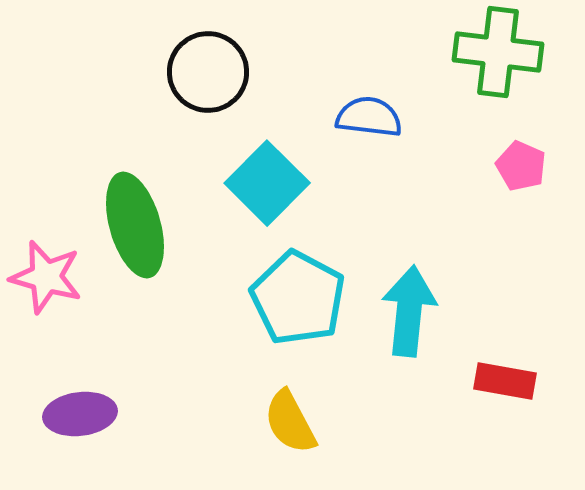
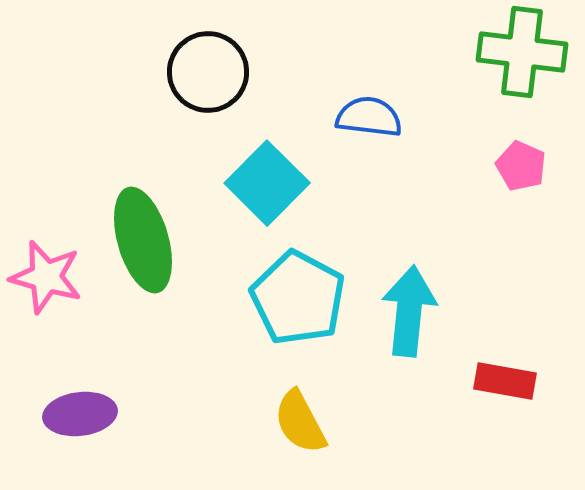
green cross: moved 24 px right
green ellipse: moved 8 px right, 15 px down
yellow semicircle: moved 10 px right
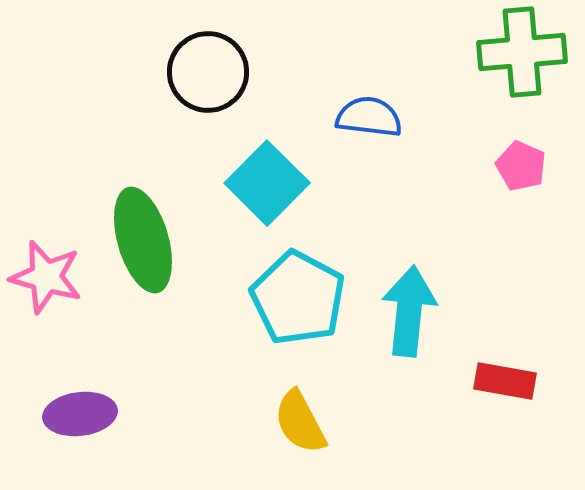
green cross: rotated 12 degrees counterclockwise
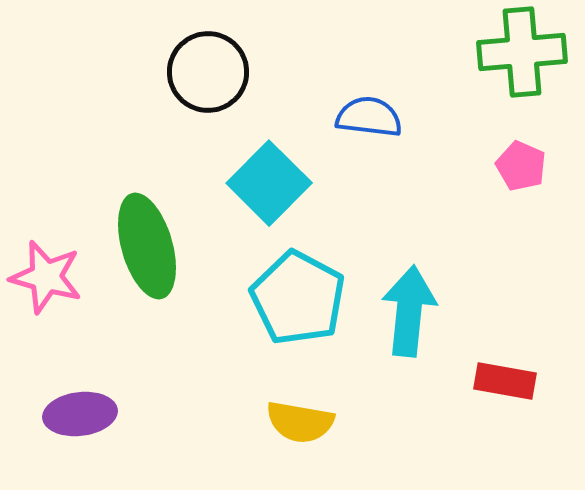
cyan square: moved 2 px right
green ellipse: moved 4 px right, 6 px down
yellow semicircle: rotated 52 degrees counterclockwise
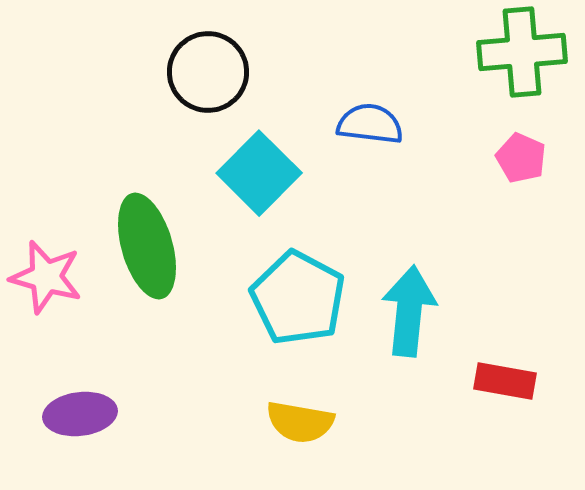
blue semicircle: moved 1 px right, 7 px down
pink pentagon: moved 8 px up
cyan square: moved 10 px left, 10 px up
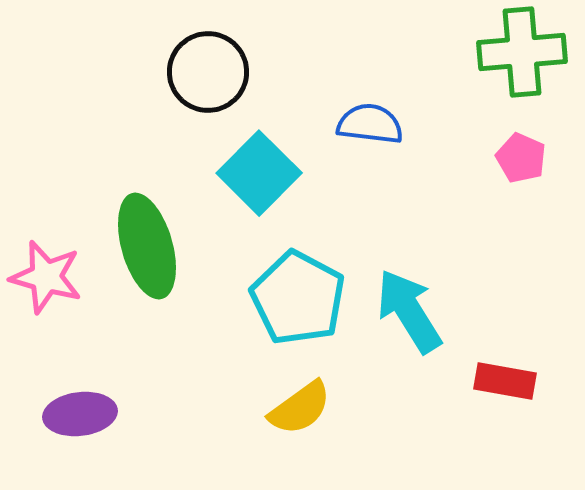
cyan arrow: rotated 38 degrees counterclockwise
yellow semicircle: moved 14 px up; rotated 46 degrees counterclockwise
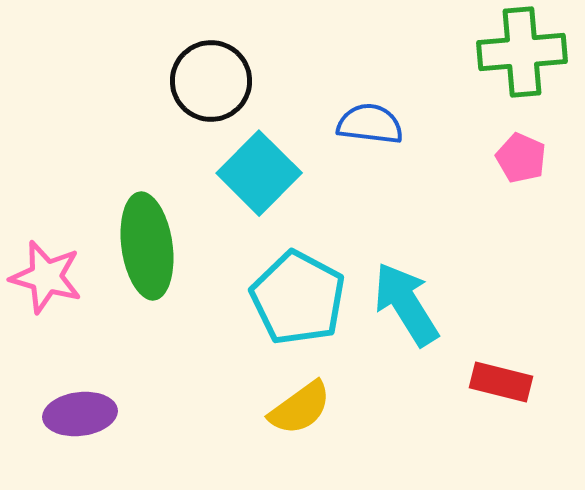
black circle: moved 3 px right, 9 px down
green ellipse: rotated 8 degrees clockwise
cyan arrow: moved 3 px left, 7 px up
red rectangle: moved 4 px left, 1 px down; rotated 4 degrees clockwise
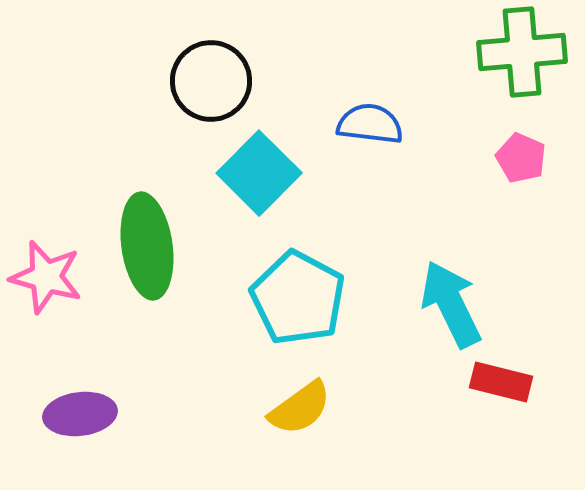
cyan arrow: moved 45 px right; rotated 6 degrees clockwise
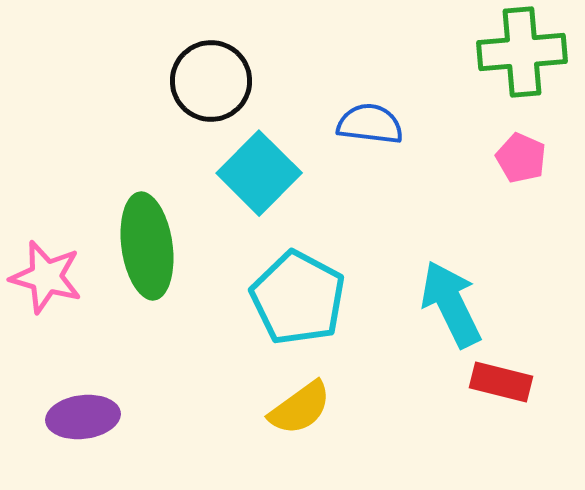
purple ellipse: moved 3 px right, 3 px down
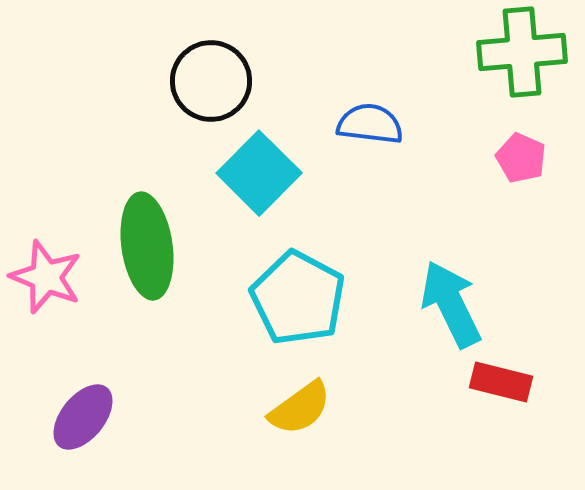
pink star: rotated 6 degrees clockwise
purple ellipse: rotated 44 degrees counterclockwise
